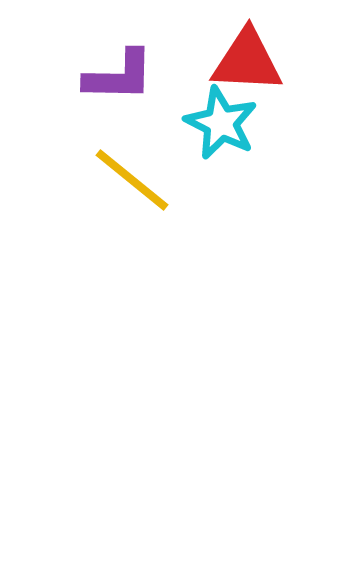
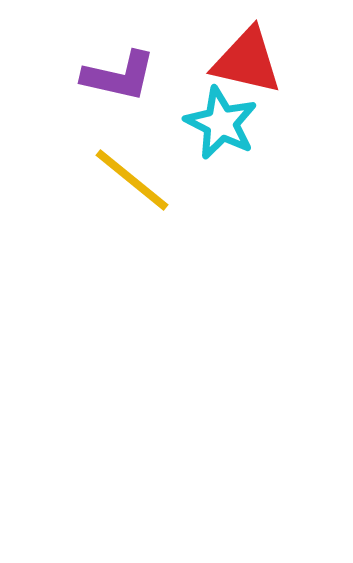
red triangle: rotated 10 degrees clockwise
purple L-shape: rotated 12 degrees clockwise
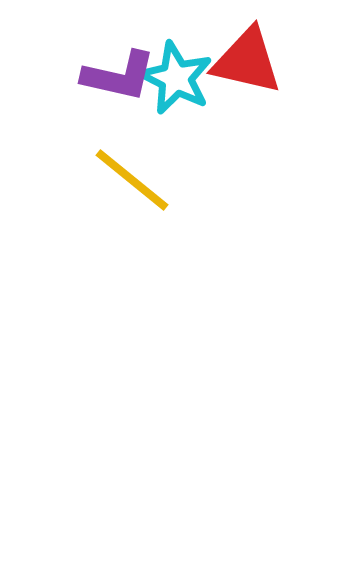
cyan star: moved 45 px left, 45 px up
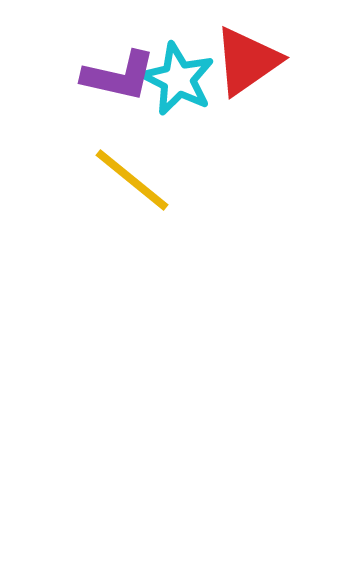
red triangle: rotated 48 degrees counterclockwise
cyan star: moved 2 px right, 1 px down
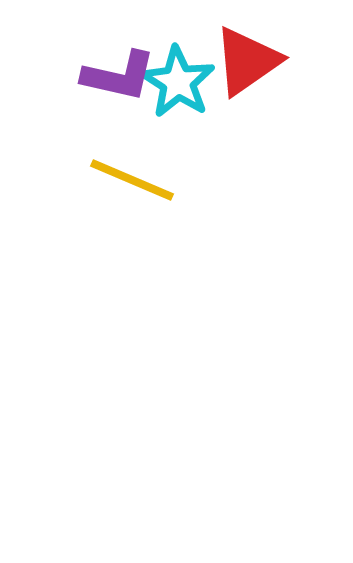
cyan star: moved 3 px down; rotated 6 degrees clockwise
yellow line: rotated 16 degrees counterclockwise
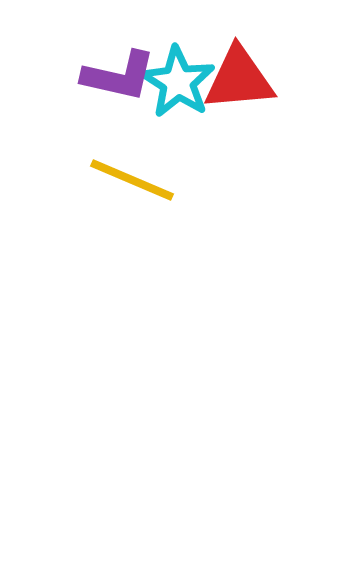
red triangle: moved 8 px left, 18 px down; rotated 30 degrees clockwise
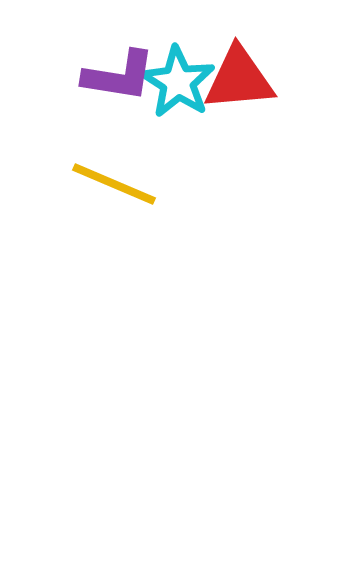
purple L-shape: rotated 4 degrees counterclockwise
yellow line: moved 18 px left, 4 px down
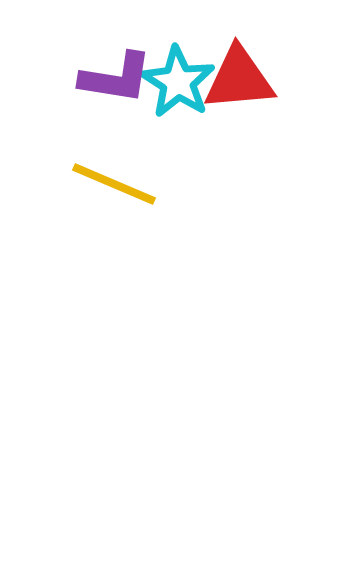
purple L-shape: moved 3 px left, 2 px down
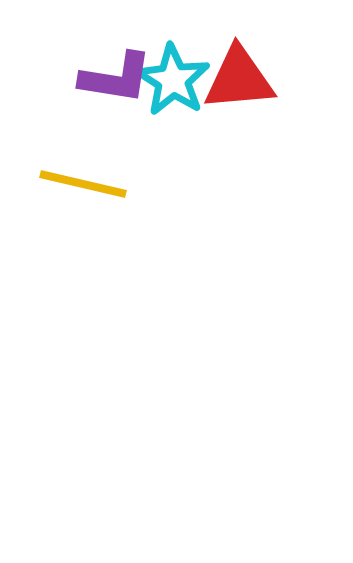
cyan star: moved 5 px left, 2 px up
yellow line: moved 31 px left; rotated 10 degrees counterclockwise
